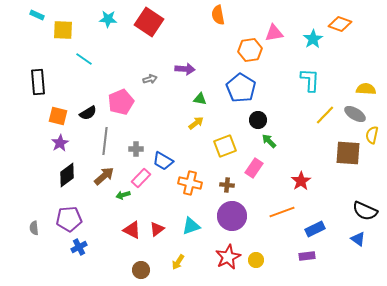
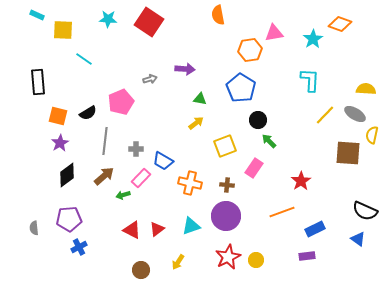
purple circle at (232, 216): moved 6 px left
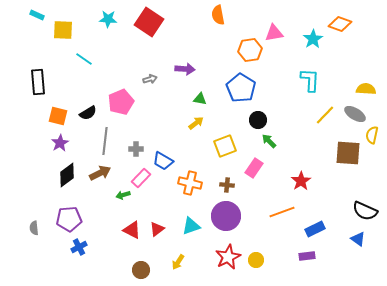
brown arrow at (104, 176): moved 4 px left, 3 px up; rotated 15 degrees clockwise
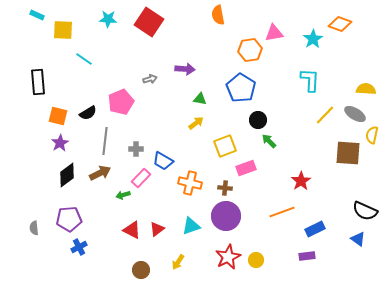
pink rectangle at (254, 168): moved 8 px left; rotated 36 degrees clockwise
brown cross at (227, 185): moved 2 px left, 3 px down
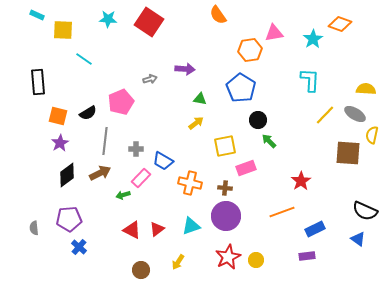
orange semicircle at (218, 15): rotated 24 degrees counterclockwise
yellow square at (225, 146): rotated 10 degrees clockwise
blue cross at (79, 247): rotated 21 degrees counterclockwise
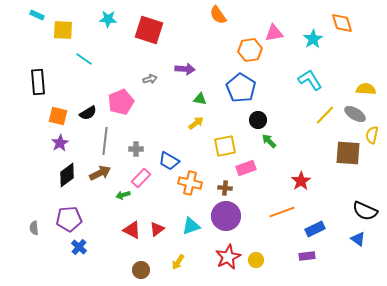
red square at (149, 22): moved 8 px down; rotated 16 degrees counterclockwise
orange diamond at (340, 24): moved 2 px right, 1 px up; rotated 55 degrees clockwise
cyan L-shape at (310, 80): rotated 35 degrees counterclockwise
blue trapezoid at (163, 161): moved 6 px right
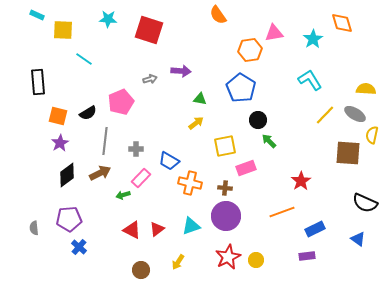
purple arrow at (185, 69): moved 4 px left, 2 px down
black semicircle at (365, 211): moved 8 px up
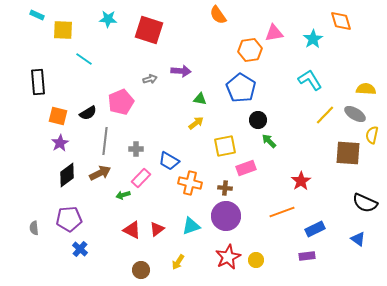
orange diamond at (342, 23): moved 1 px left, 2 px up
blue cross at (79, 247): moved 1 px right, 2 px down
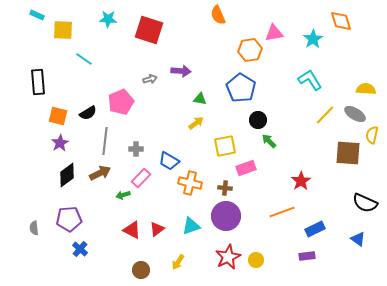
orange semicircle at (218, 15): rotated 12 degrees clockwise
